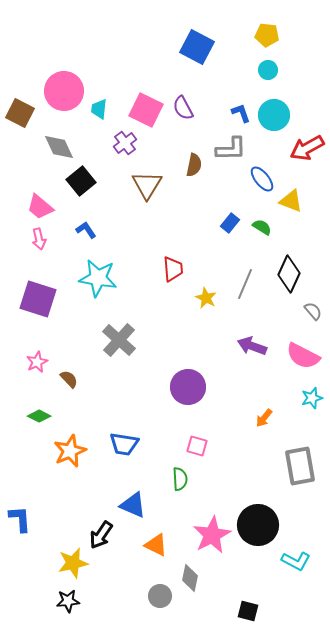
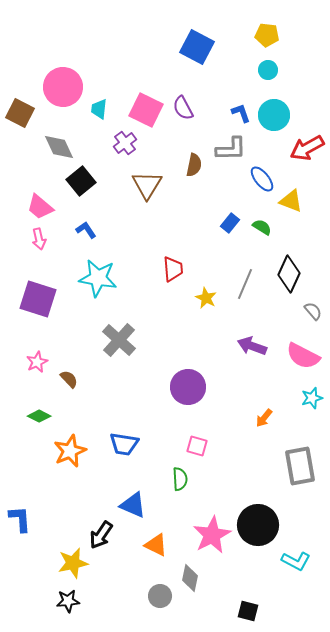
pink circle at (64, 91): moved 1 px left, 4 px up
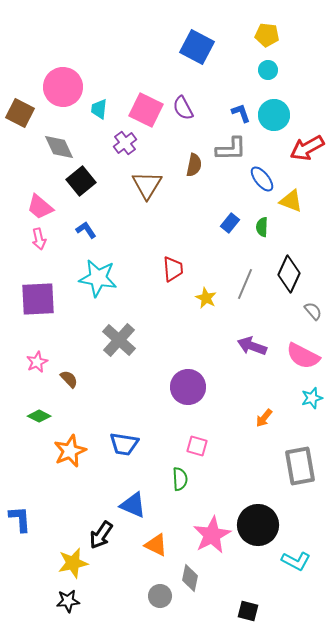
green semicircle at (262, 227): rotated 120 degrees counterclockwise
purple square at (38, 299): rotated 21 degrees counterclockwise
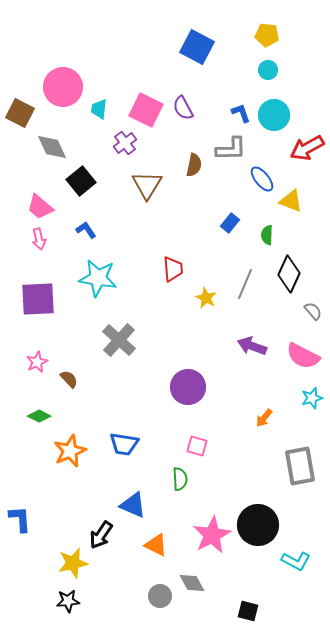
gray diamond at (59, 147): moved 7 px left
green semicircle at (262, 227): moved 5 px right, 8 px down
gray diamond at (190, 578): moved 2 px right, 5 px down; rotated 40 degrees counterclockwise
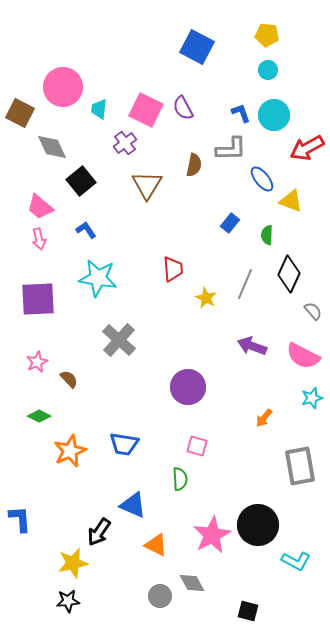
black arrow at (101, 535): moved 2 px left, 3 px up
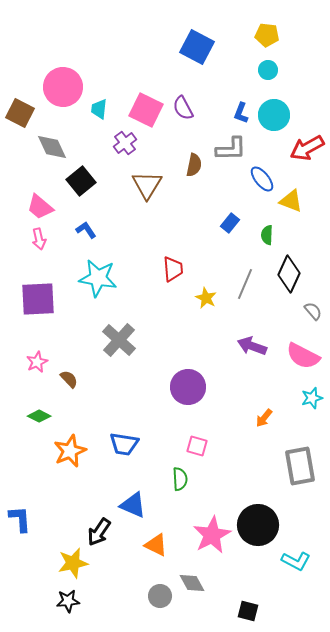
blue L-shape at (241, 113): rotated 140 degrees counterclockwise
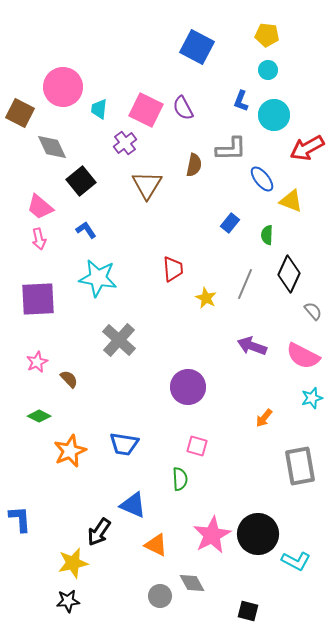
blue L-shape at (241, 113): moved 12 px up
black circle at (258, 525): moved 9 px down
